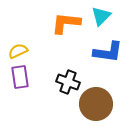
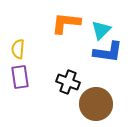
cyan triangle: moved 14 px down
yellow semicircle: moved 2 px up; rotated 60 degrees counterclockwise
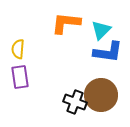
black cross: moved 7 px right, 20 px down
brown circle: moved 5 px right, 9 px up
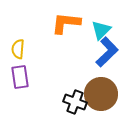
blue L-shape: moved 1 px left; rotated 52 degrees counterclockwise
brown circle: moved 1 px up
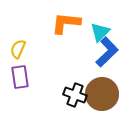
cyan triangle: moved 1 px left, 2 px down
yellow semicircle: rotated 18 degrees clockwise
brown circle: moved 1 px right
black cross: moved 7 px up
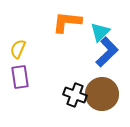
orange L-shape: moved 1 px right, 1 px up
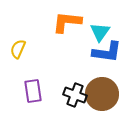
cyan triangle: rotated 10 degrees counterclockwise
blue L-shape: rotated 52 degrees clockwise
purple rectangle: moved 13 px right, 14 px down
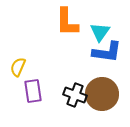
orange L-shape: rotated 96 degrees counterclockwise
yellow semicircle: moved 18 px down
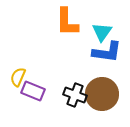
cyan triangle: moved 2 px right
yellow semicircle: moved 10 px down
purple rectangle: rotated 60 degrees counterclockwise
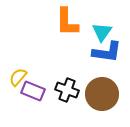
yellow semicircle: rotated 18 degrees clockwise
black cross: moved 8 px left, 5 px up
